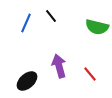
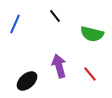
black line: moved 4 px right
blue line: moved 11 px left, 1 px down
green semicircle: moved 5 px left, 7 px down
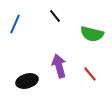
black ellipse: rotated 25 degrees clockwise
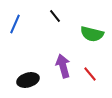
purple arrow: moved 4 px right
black ellipse: moved 1 px right, 1 px up
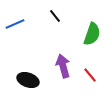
blue line: rotated 42 degrees clockwise
green semicircle: rotated 85 degrees counterclockwise
red line: moved 1 px down
black ellipse: rotated 35 degrees clockwise
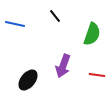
blue line: rotated 36 degrees clockwise
purple arrow: rotated 145 degrees counterclockwise
red line: moved 7 px right; rotated 42 degrees counterclockwise
black ellipse: rotated 70 degrees counterclockwise
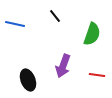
black ellipse: rotated 60 degrees counterclockwise
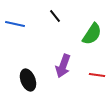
green semicircle: rotated 15 degrees clockwise
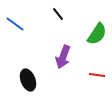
black line: moved 3 px right, 2 px up
blue line: rotated 24 degrees clockwise
green semicircle: moved 5 px right
purple arrow: moved 9 px up
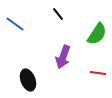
red line: moved 1 px right, 2 px up
